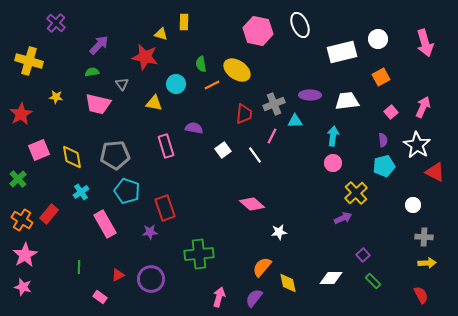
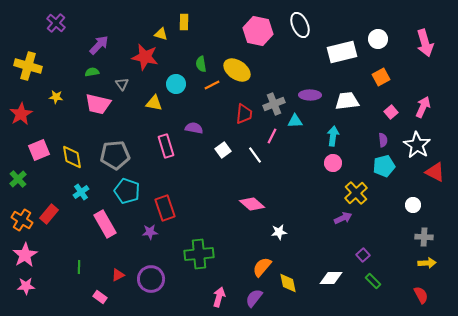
yellow cross at (29, 61): moved 1 px left, 5 px down
pink star at (23, 287): moved 3 px right, 1 px up; rotated 18 degrees counterclockwise
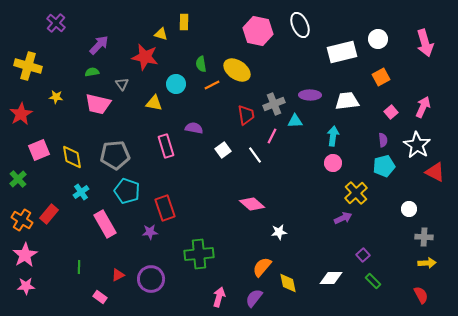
red trapezoid at (244, 114): moved 2 px right, 1 px down; rotated 15 degrees counterclockwise
white circle at (413, 205): moved 4 px left, 4 px down
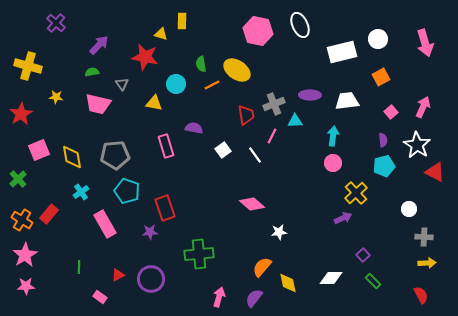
yellow rectangle at (184, 22): moved 2 px left, 1 px up
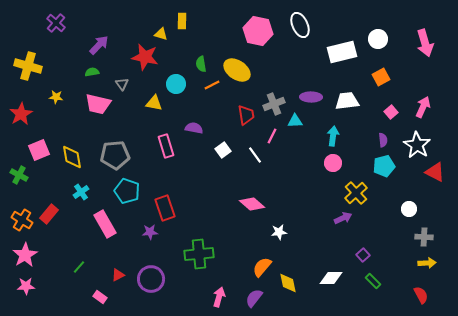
purple ellipse at (310, 95): moved 1 px right, 2 px down
green cross at (18, 179): moved 1 px right, 4 px up; rotated 18 degrees counterclockwise
green line at (79, 267): rotated 40 degrees clockwise
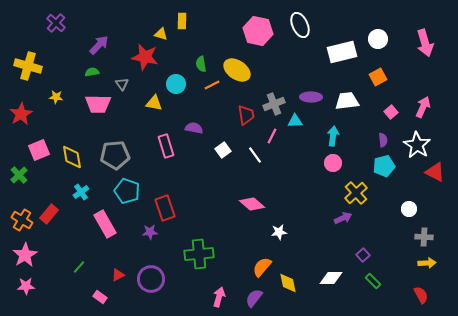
orange square at (381, 77): moved 3 px left
pink trapezoid at (98, 104): rotated 12 degrees counterclockwise
green cross at (19, 175): rotated 18 degrees clockwise
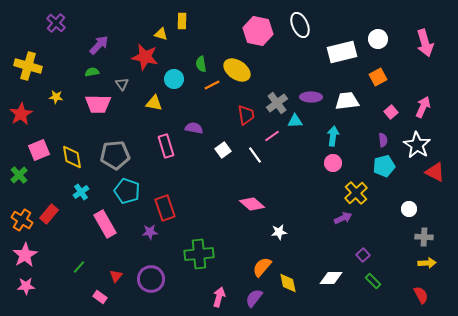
cyan circle at (176, 84): moved 2 px left, 5 px up
gray cross at (274, 104): moved 3 px right, 1 px up; rotated 15 degrees counterclockwise
pink line at (272, 136): rotated 28 degrees clockwise
red triangle at (118, 275): moved 2 px left, 1 px down; rotated 24 degrees counterclockwise
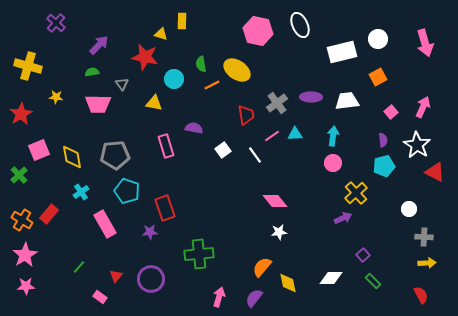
cyan triangle at (295, 121): moved 13 px down
pink diamond at (252, 204): moved 23 px right, 3 px up; rotated 10 degrees clockwise
